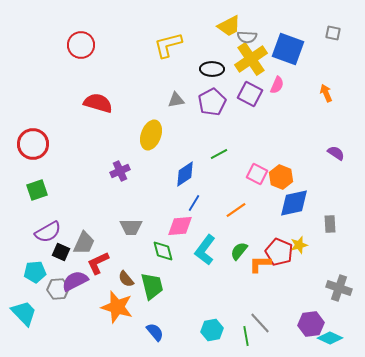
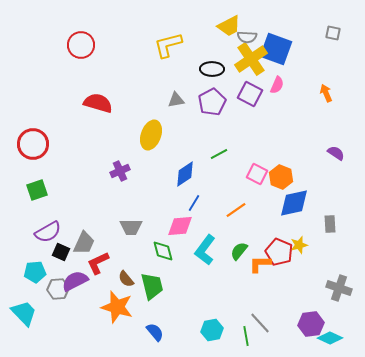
blue square at (288, 49): moved 12 px left
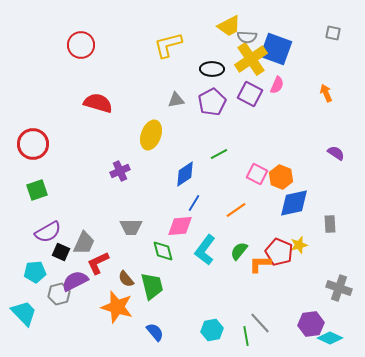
gray hexagon at (58, 289): moved 1 px right, 5 px down; rotated 10 degrees counterclockwise
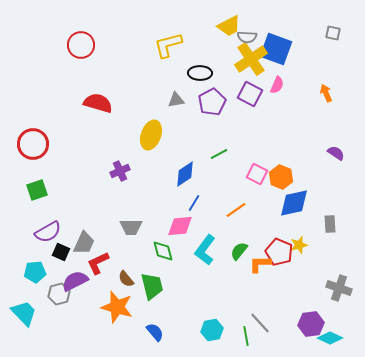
black ellipse at (212, 69): moved 12 px left, 4 px down
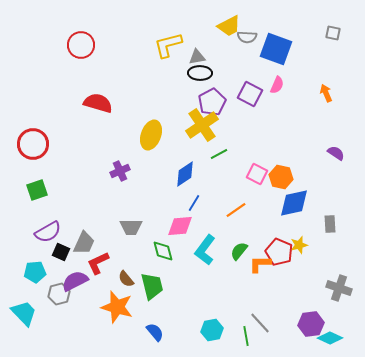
yellow cross at (251, 59): moved 49 px left, 66 px down
gray triangle at (176, 100): moved 21 px right, 43 px up
orange hexagon at (281, 177): rotated 10 degrees counterclockwise
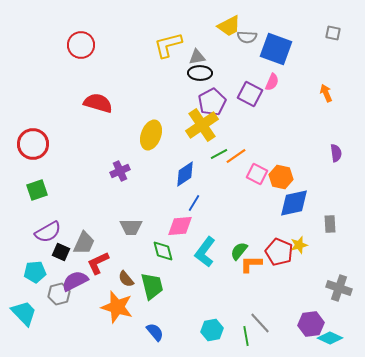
pink semicircle at (277, 85): moved 5 px left, 3 px up
purple semicircle at (336, 153): rotated 48 degrees clockwise
orange line at (236, 210): moved 54 px up
cyan L-shape at (205, 250): moved 2 px down
orange L-shape at (260, 264): moved 9 px left
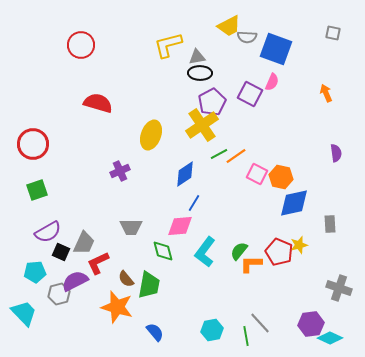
green trapezoid at (152, 286): moved 3 px left, 1 px up; rotated 24 degrees clockwise
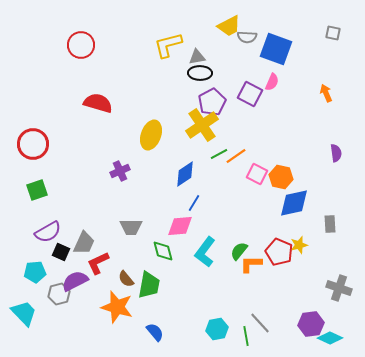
cyan hexagon at (212, 330): moved 5 px right, 1 px up
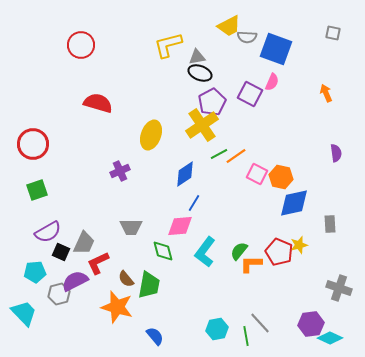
black ellipse at (200, 73): rotated 20 degrees clockwise
blue semicircle at (155, 332): moved 4 px down
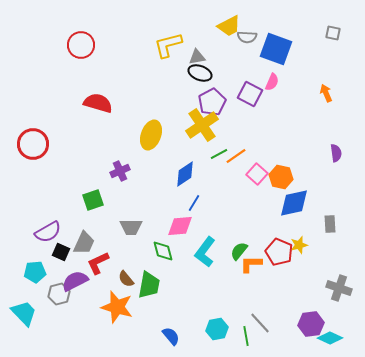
pink square at (257, 174): rotated 15 degrees clockwise
green square at (37, 190): moved 56 px right, 10 px down
blue semicircle at (155, 336): moved 16 px right
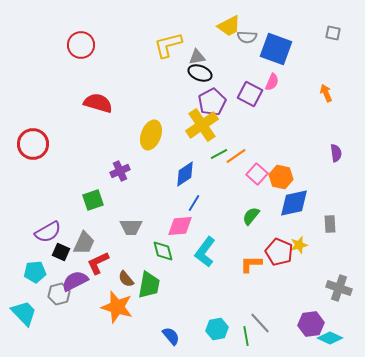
green semicircle at (239, 251): moved 12 px right, 35 px up
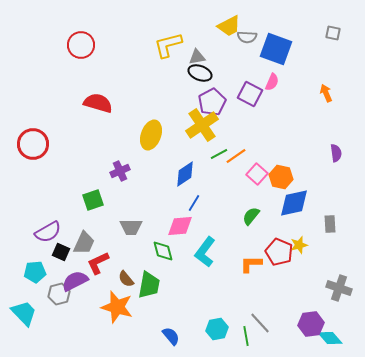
cyan diamond at (330, 338): rotated 25 degrees clockwise
